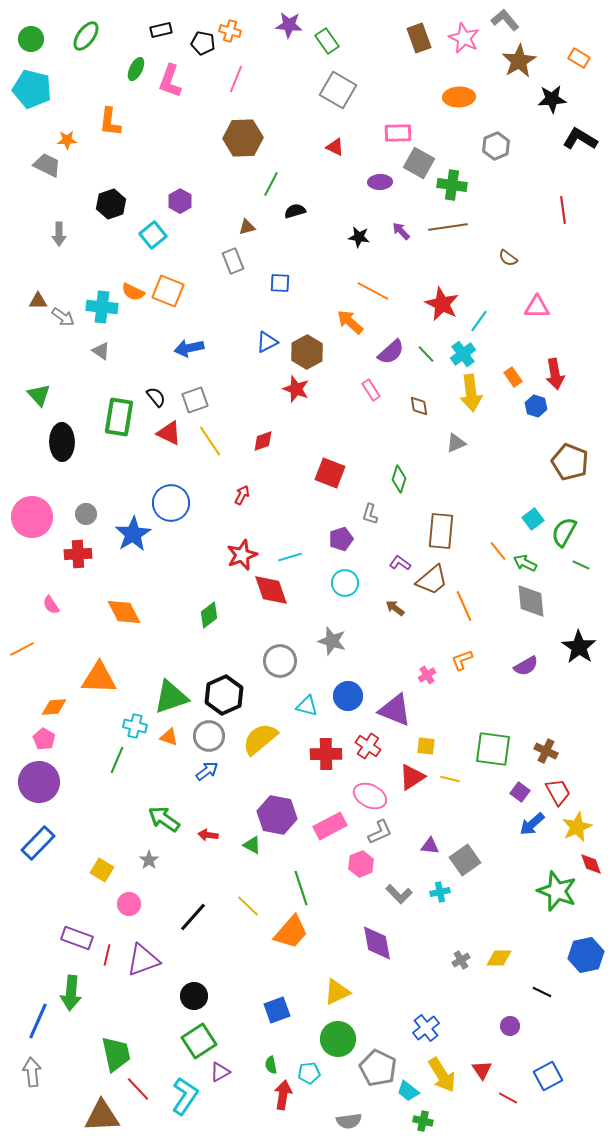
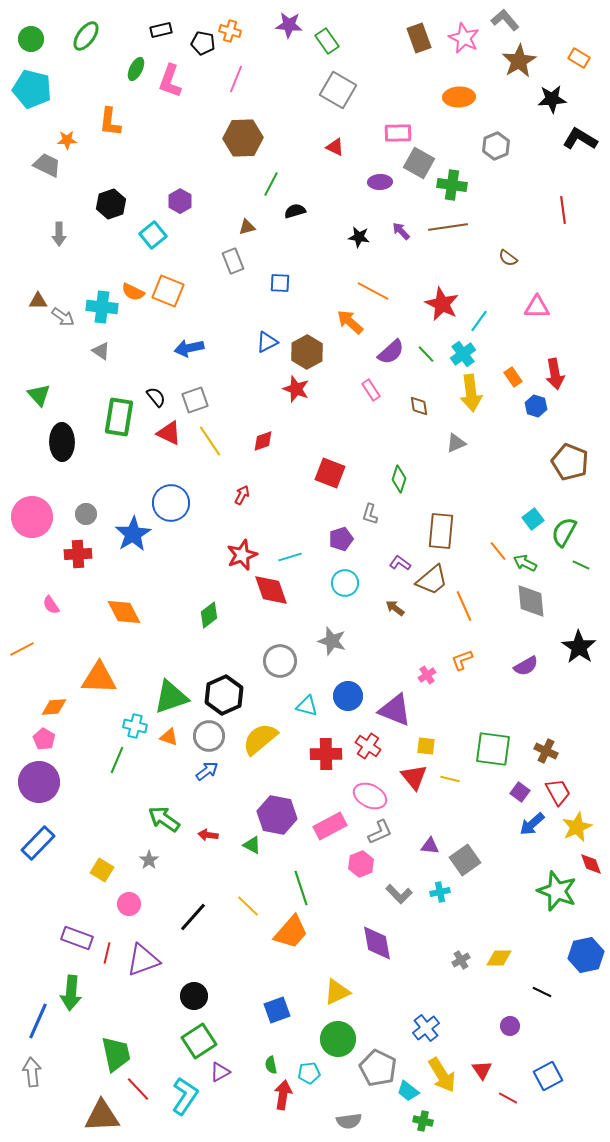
red triangle at (412, 777): moved 2 px right; rotated 36 degrees counterclockwise
red line at (107, 955): moved 2 px up
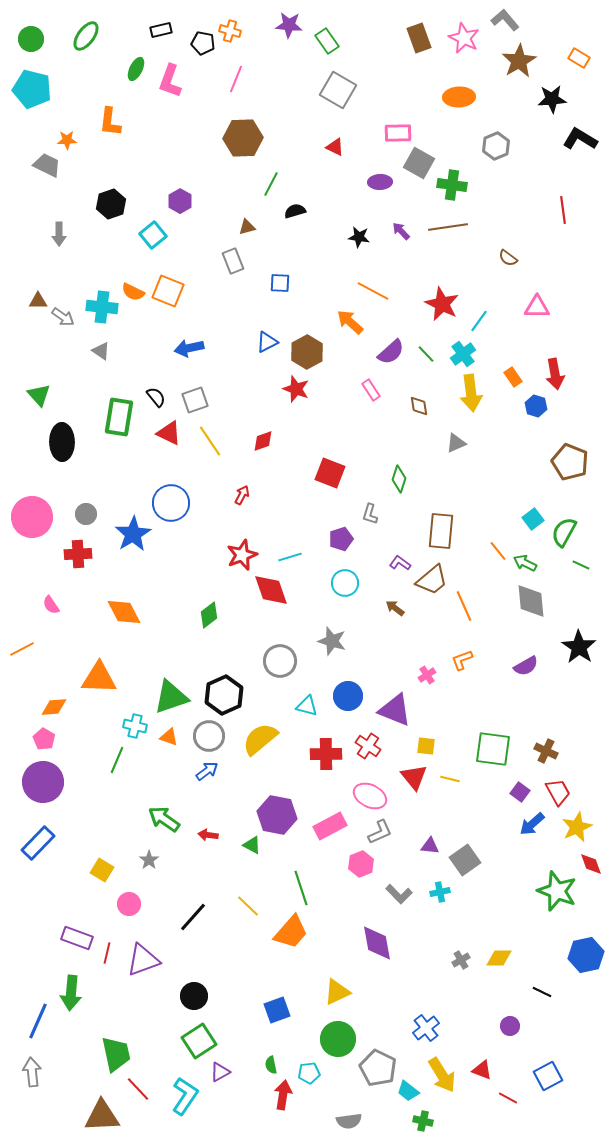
purple circle at (39, 782): moved 4 px right
red triangle at (482, 1070): rotated 35 degrees counterclockwise
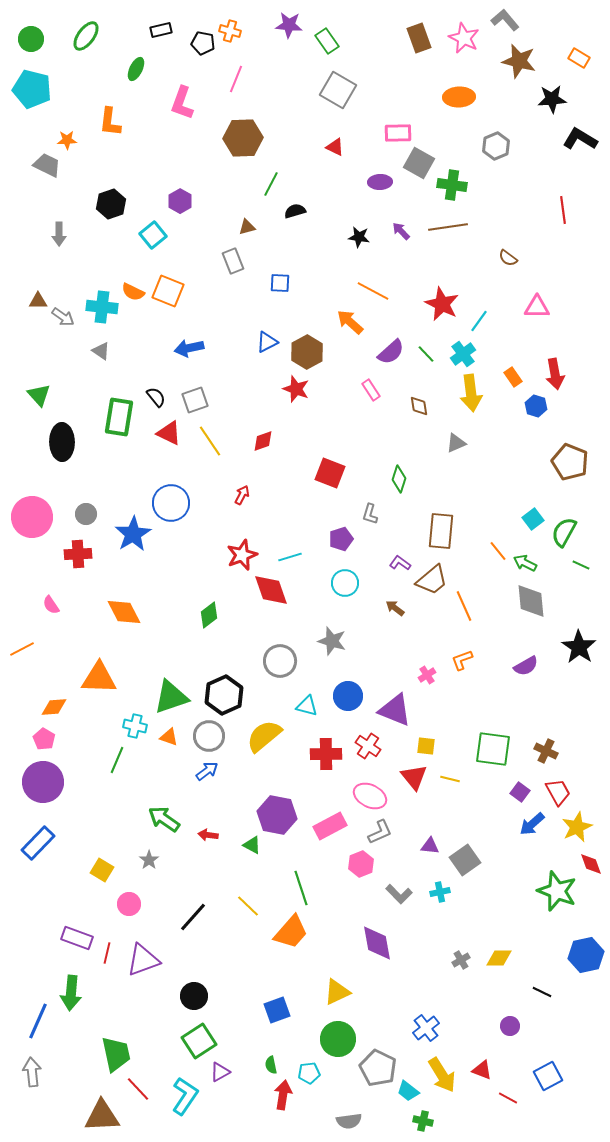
brown star at (519, 61): rotated 28 degrees counterclockwise
pink L-shape at (170, 81): moved 12 px right, 22 px down
yellow semicircle at (260, 739): moved 4 px right, 3 px up
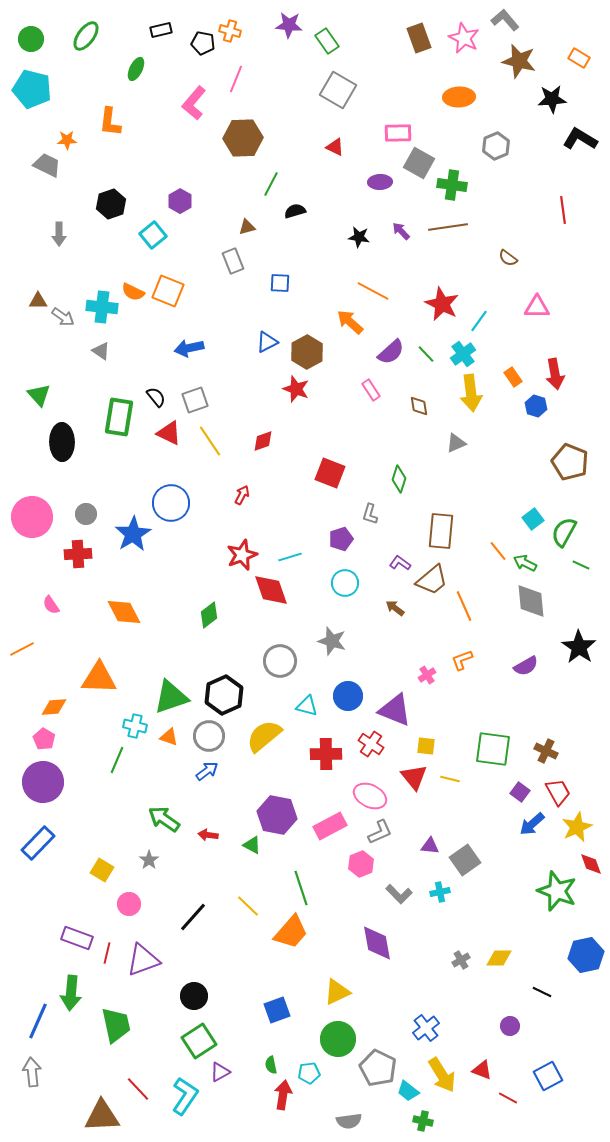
pink L-shape at (182, 103): moved 12 px right; rotated 20 degrees clockwise
red cross at (368, 746): moved 3 px right, 2 px up
green trapezoid at (116, 1054): moved 29 px up
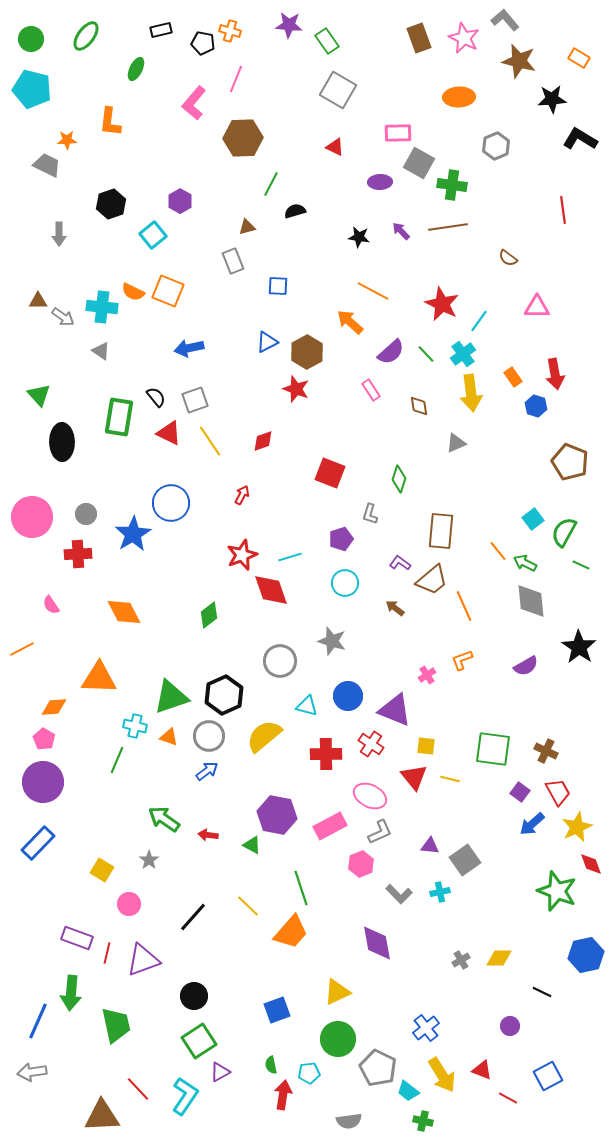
blue square at (280, 283): moved 2 px left, 3 px down
gray arrow at (32, 1072): rotated 92 degrees counterclockwise
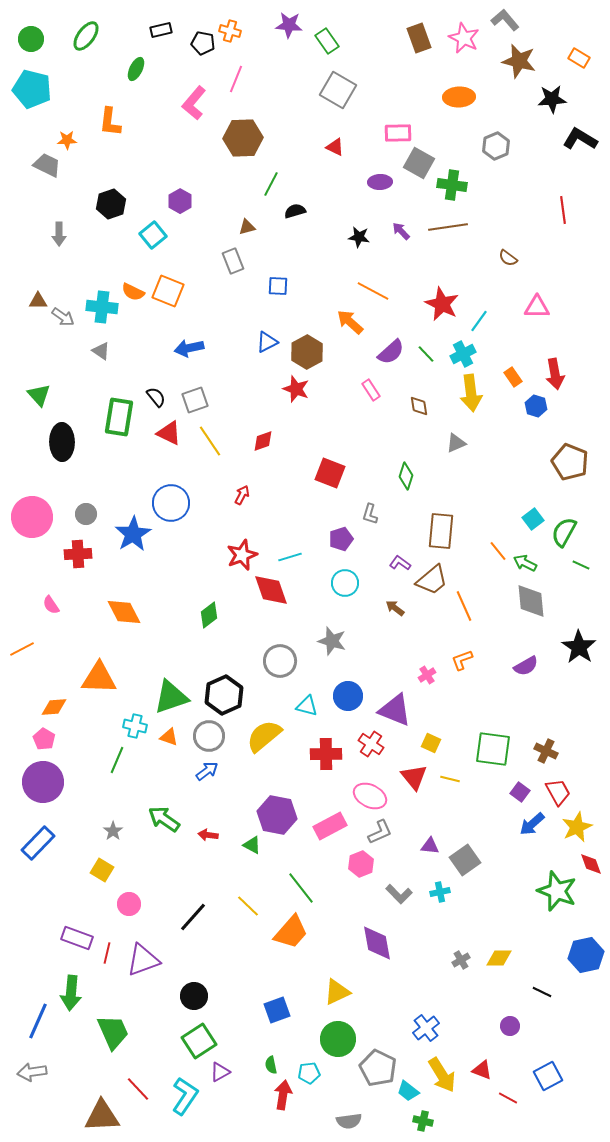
cyan cross at (463, 354): rotated 10 degrees clockwise
green diamond at (399, 479): moved 7 px right, 3 px up
yellow square at (426, 746): moved 5 px right, 3 px up; rotated 18 degrees clockwise
gray star at (149, 860): moved 36 px left, 29 px up
green line at (301, 888): rotated 20 degrees counterclockwise
green trapezoid at (116, 1025): moved 3 px left, 7 px down; rotated 12 degrees counterclockwise
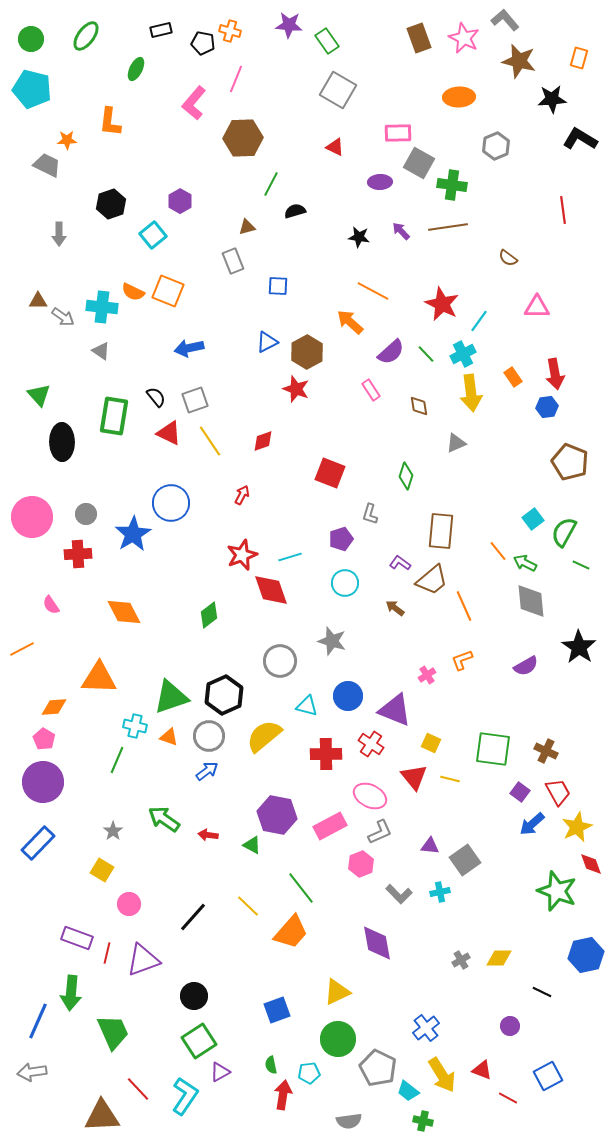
orange rectangle at (579, 58): rotated 75 degrees clockwise
blue hexagon at (536, 406): moved 11 px right, 1 px down; rotated 25 degrees counterclockwise
green rectangle at (119, 417): moved 5 px left, 1 px up
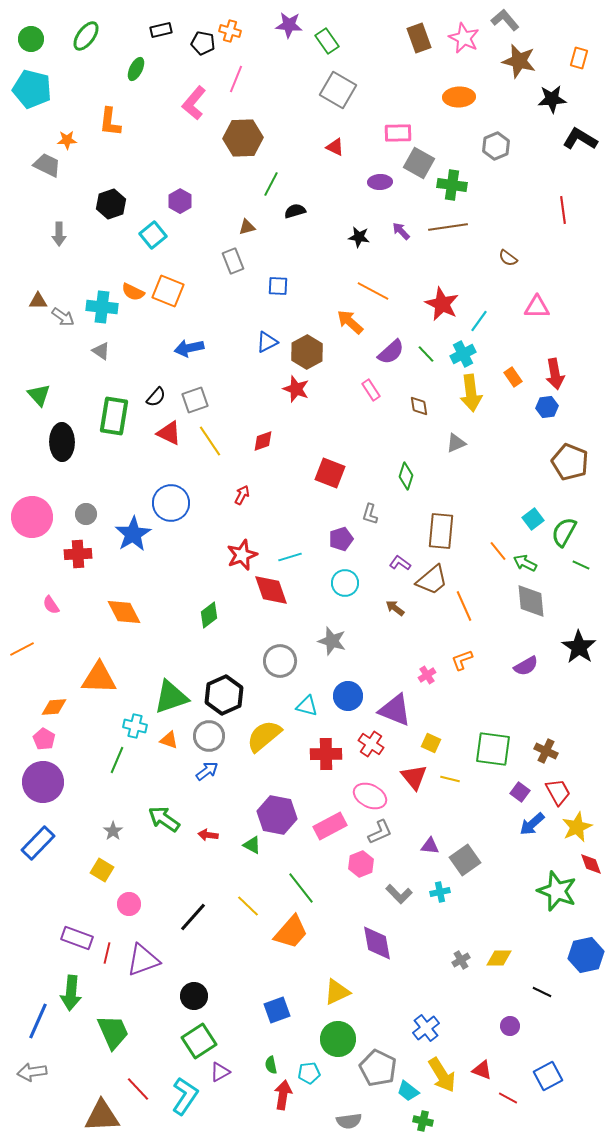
black semicircle at (156, 397): rotated 80 degrees clockwise
orange triangle at (169, 737): moved 3 px down
